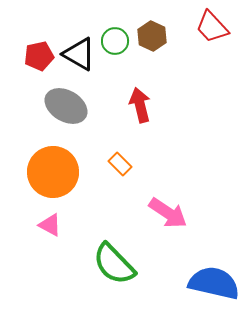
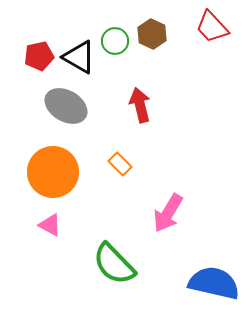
brown hexagon: moved 2 px up
black triangle: moved 3 px down
pink arrow: rotated 87 degrees clockwise
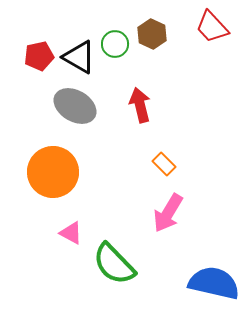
green circle: moved 3 px down
gray ellipse: moved 9 px right
orange rectangle: moved 44 px right
pink triangle: moved 21 px right, 8 px down
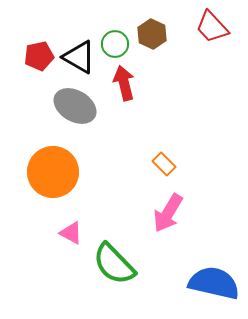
red arrow: moved 16 px left, 22 px up
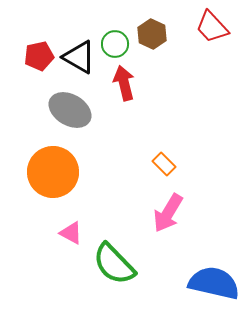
gray ellipse: moved 5 px left, 4 px down
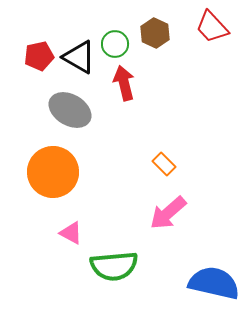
brown hexagon: moved 3 px right, 1 px up
pink arrow: rotated 18 degrees clockwise
green semicircle: moved 2 px down; rotated 51 degrees counterclockwise
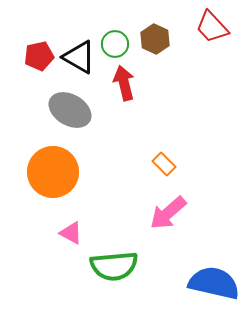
brown hexagon: moved 6 px down
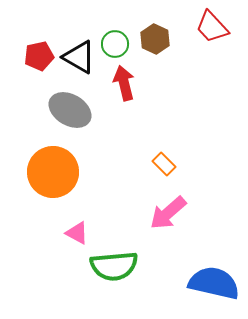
pink triangle: moved 6 px right
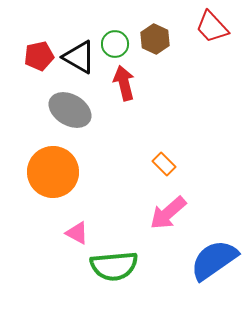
blue semicircle: moved 23 px up; rotated 48 degrees counterclockwise
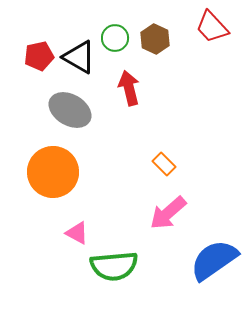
green circle: moved 6 px up
red arrow: moved 5 px right, 5 px down
